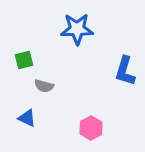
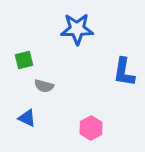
blue L-shape: moved 1 px left, 1 px down; rotated 8 degrees counterclockwise
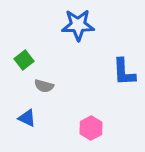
blue star: moved 1 px right, 4 px up
green square: rotated 24 degrees counterclockwise
blue L-shape: rotated 12 degrees counterclockwise
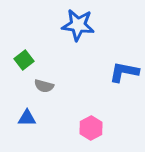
blue star: rotated 8 degrees clockwise
blue L-shape: rotated 104 degrees clockwise
blue triangle: rotated 24 degrees counterclockwise
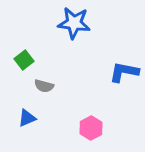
blue star: moved 4 px left, 2 px up
blue triangle: rotated 24 degrees counterclockwise
